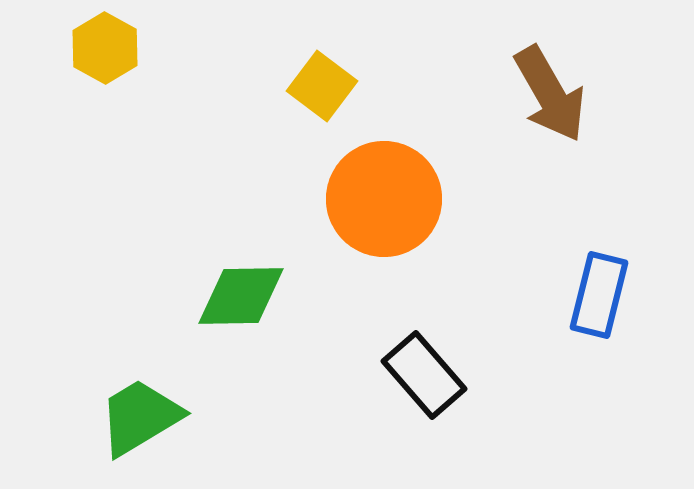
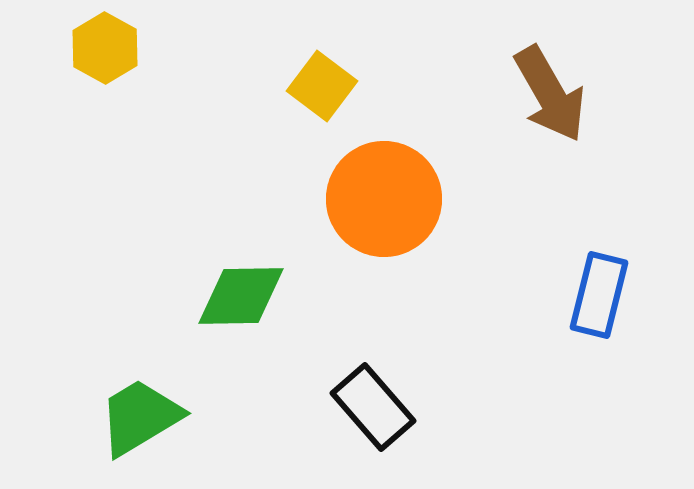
black rectangle: moved 51 px left, 32 px down
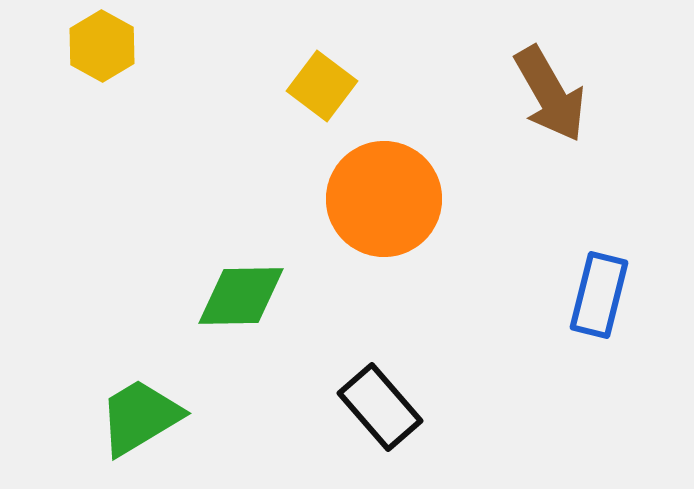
yellow hexagon: moved 3 px left, 2 px up
black rectangle: moved 7 px right
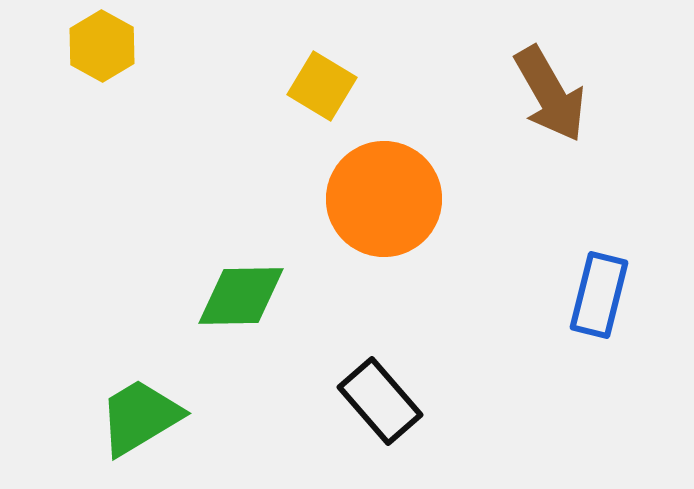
yellow square: rotated 6 degrees counterclockwise
black rectangle: moved 6 px up
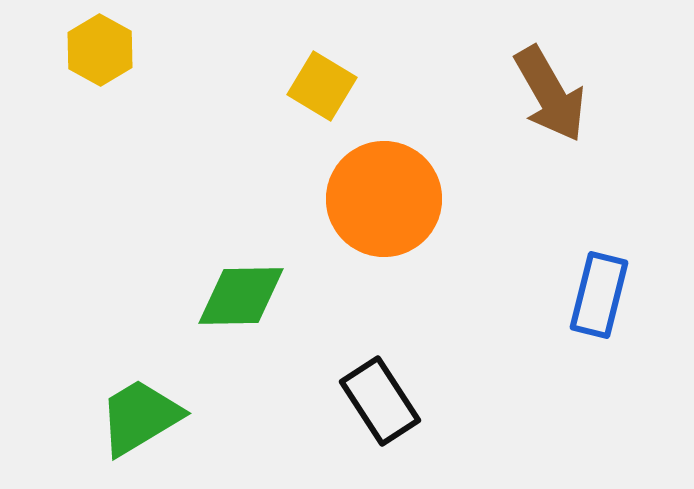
yellow hexagon: moved 2 px left, 4 px down
black rectangle: rotated 8 degrees clockwise
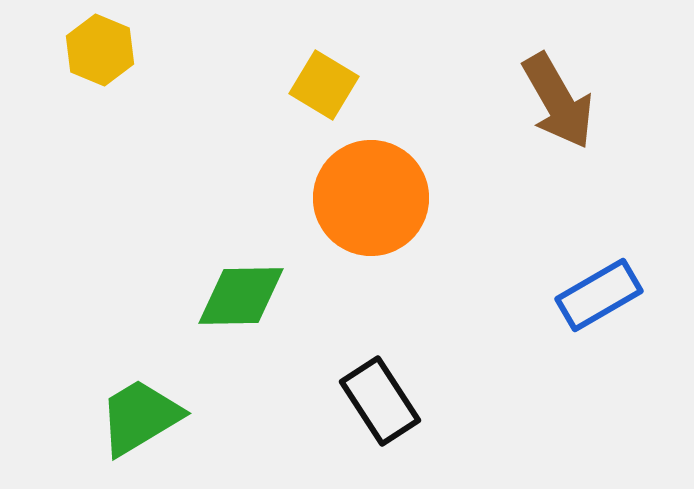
yellow hexagon: rotated 6 degrees counterclockwise
yellow square: moved 2 px right, 1 px up
brown arrow: moved 8 px right, 7 px down
orange circle: moved 13 px left, 1 px up
blue rectangle: rotated 46 degrees clockwise
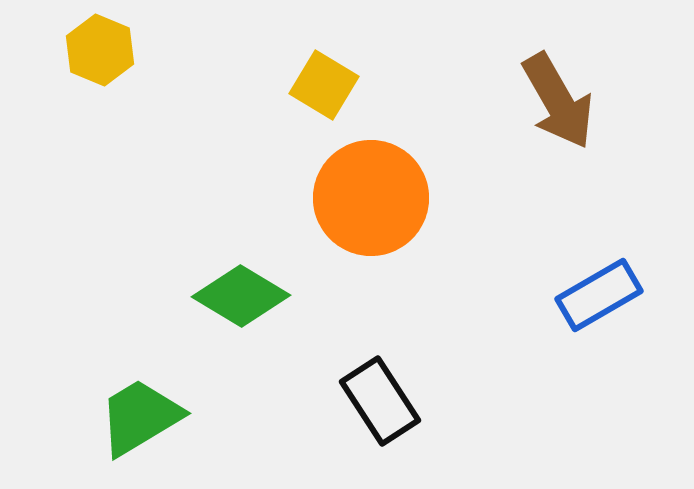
green diamond: rotated 32 degrees clockwise
